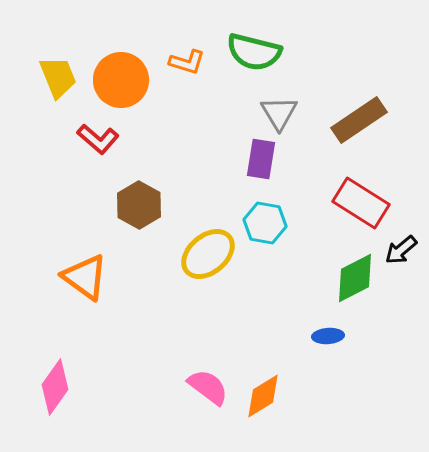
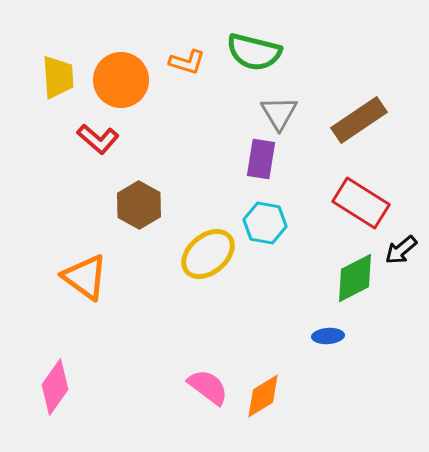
yellow trapezoid: rotated 18 degrees clockwise
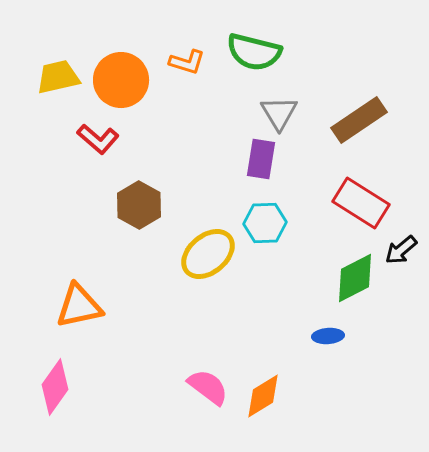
yellow trapezoid: rotated 99 degrees counterclockwise
cyan hexagon: rotated 12 degrees counterclockwise
orange triangle: moved 6 px left, 29 px down; rotated 48 degrees counterclockwise
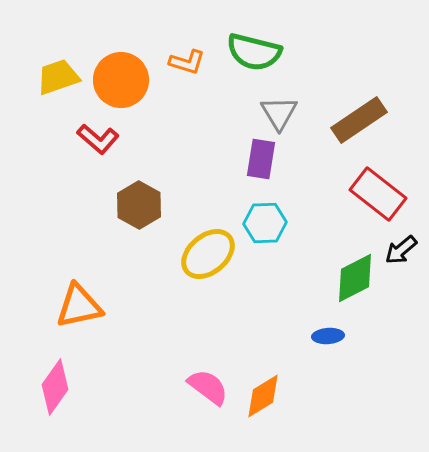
yellow trapezoid: rotated 6 degrees counterclockwise
red rectangle: moved 17 px right, 9 px up; rotated 6 degrees clockwise
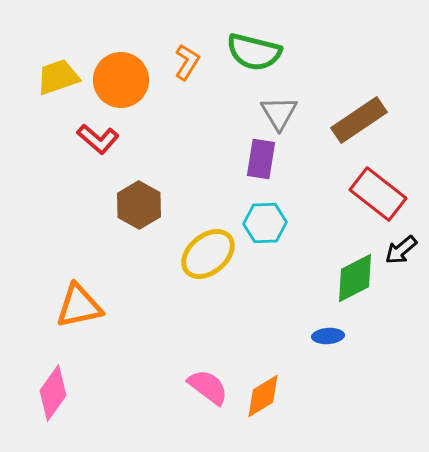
orange L-shape: rotated 75 degrees counterclockwise
pink diamond: moved 2 px left, 6 px down
